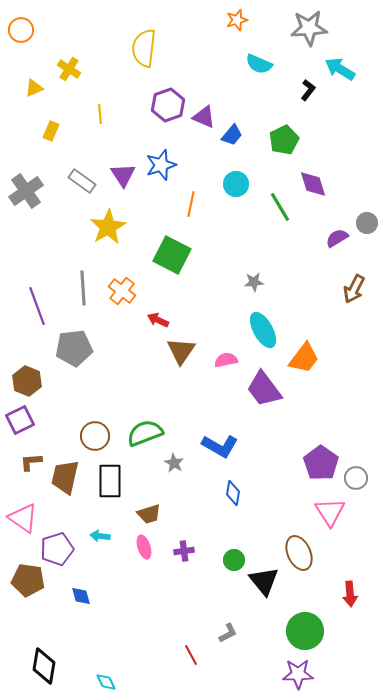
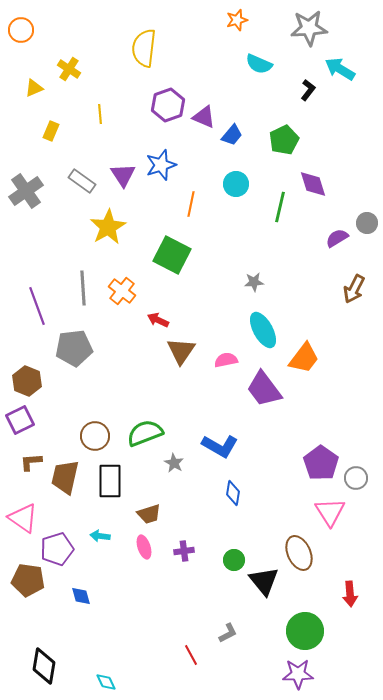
green line at (280, 207): rotated 44 degrees clockwise
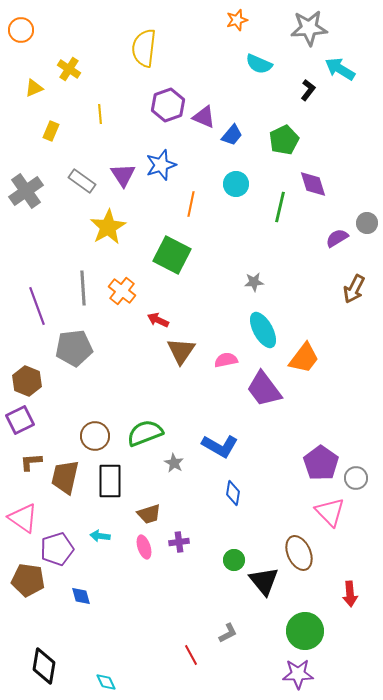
pink triangle at (330, 512): rotated 12 degrees counterclockwise
purple cross at (184, 551): moved 5 px left, 9 px up
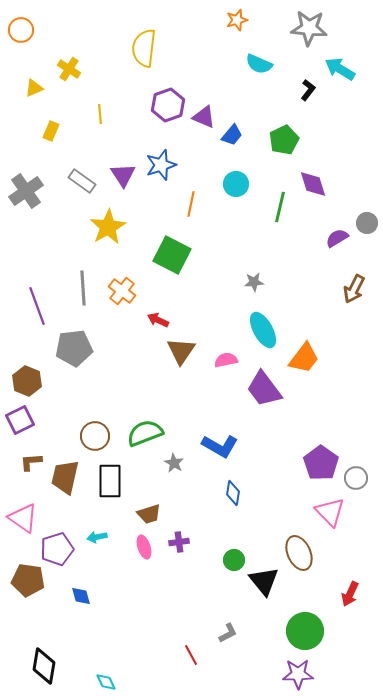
gray star at (309, 28): rotated 9 degrees clockwise
cyan arrow at (100, 536): moved 3 px left, 1 px down; rotated 18 degrees counterclockwise
red arrow at (350, 594): rotated 30 degrees clockwise
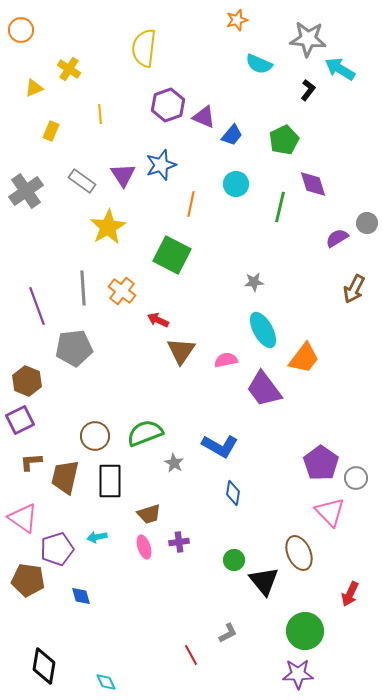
gray star at (309, 28): moved 1 px left, 11 px down
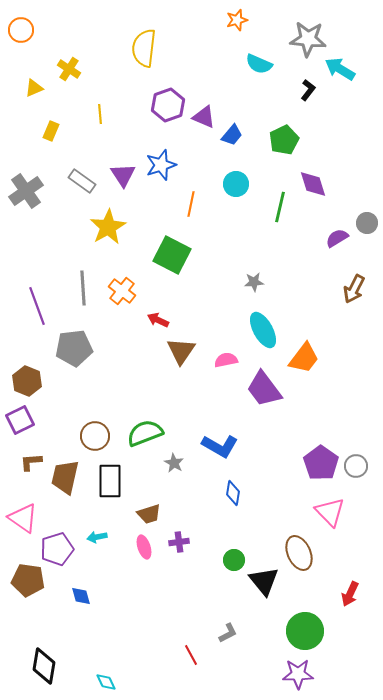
gray circle at (356, 478): moved 12 px up
